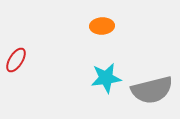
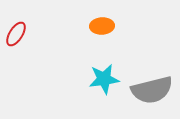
red ellipse: moved 26 px up
cyan star: moved 2 px left, 1 px down
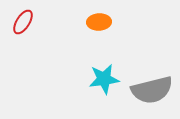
orange ellipse: moved 3 px left, 4 px up
red ellipse: moved 7 px right, 12 px up
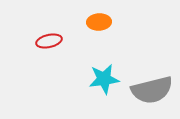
red ellipse: moved 26 px right, 19 px down; rotated 45 degrees clockwise
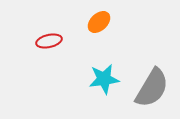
orange ellipse: rotated 40 degrees counterclockwise
gray semicircle: moved 2 px up; rotated 45 degrees counterclockwise
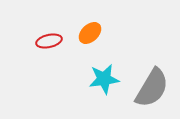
orange ellipse: moved 9 px left, 11 px down
